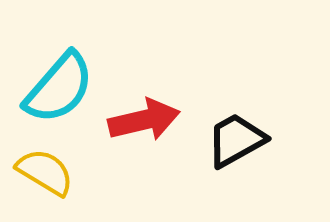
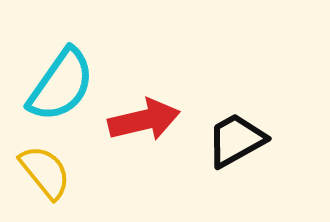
cyan semicircle: moved 2 px right, 3 px up; rotated 6 degrees counterclockwise
yellow semicircle: rotated 20 degrees clockwise
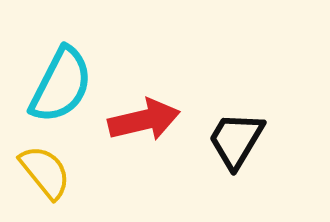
cyan semicircle: rotated 8 degrees counterclockwise
black trapezoid: rotated 30 degrees counterclockwise
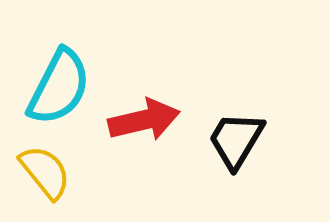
cyan semicircle: moved 2 px left, 2 px down
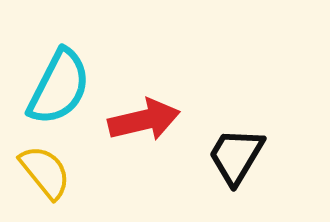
black trapezoid: moved 16 px down
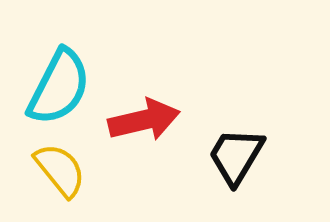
yellow semicircle: moved 15 px right, 2 px up
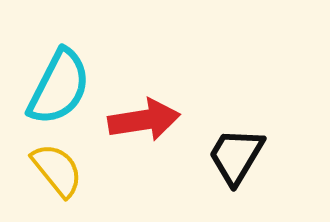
red arrow: rotated 4 degrees clockwise
yellow semicircle: moved 3 px left
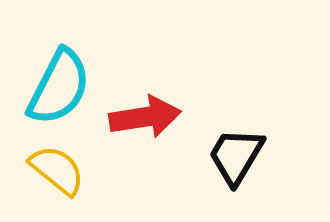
red arrow: moved 1 px right, 3 px up
yellow semicircle: rotated 12 degrees counterclockwise
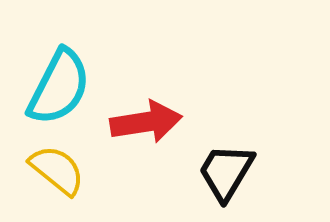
red arrow: moved 1 px right, 5 px down
black trapezoid: moved 10 px left, 16 px down
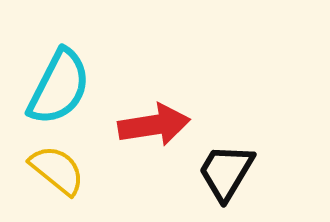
red arrow: moved 8 px right, 3 px down
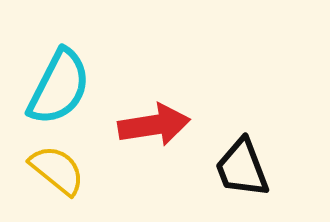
black trapezoid: moved 16 px right, 4 px up; rotated 52 degrees counterclockwise
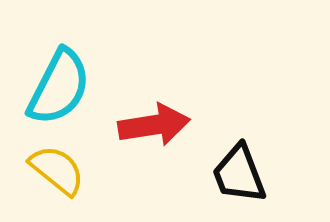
black trapezoid: moved 3 px left, 6 px down
